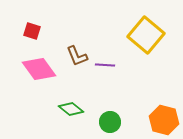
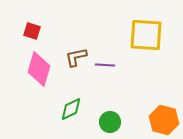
yellow square: rotated 36 degrees counterclockwise
brown L-shape: moved 1 px left, 1 px down; rotated 100 degrees clockwise
pink diamond: rotated 52 degrees clockwise
green diamond: rotated 65 degrees counterclockwise
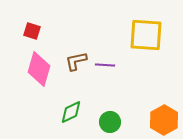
brown L-shape: moved 4 px down
green diamond: moved 3 px down
orange hexagon: rotated 16 degrees clockwise
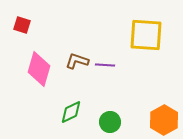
red square: moved 10 px left, 6 px up
brown L-shape: moved 1 px right; rotated 30 degrees clockwise
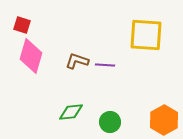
pink diamond: moved 8 px left, 13 px up
green diamond: rotated 20 degrees clockwise
